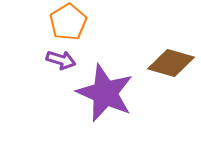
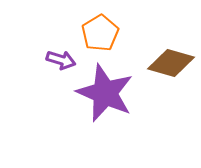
orange pentagon: moved 32 px right, 11 px down
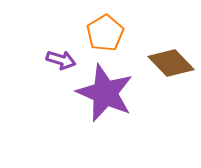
orange pentagon: moved 5 px right
brown diamond: rotated 30 degrees clockwise
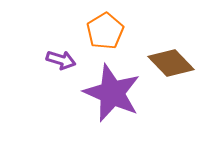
orange pentagon: moved 2 px up
purple star: moved 7 px right
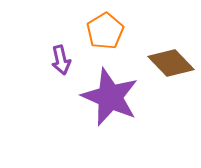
purple arrow: rotated 60 degrees clockwise
purple star: moved 2 px left, 4 px down
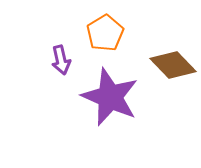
orange pentagon: moved 2 px down
brown diamond: moved 2 px right, 2 px down
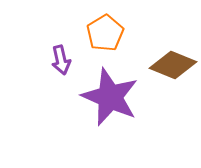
brown diamond: rotated 24 degrees counterclockwise
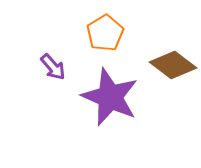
purple arrow: moved 8 px left, 7 px down; rotated 28 degrees counterclockwise
brown diamond: rotated 15 degrees clockwise
